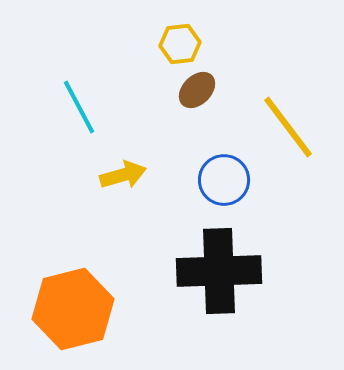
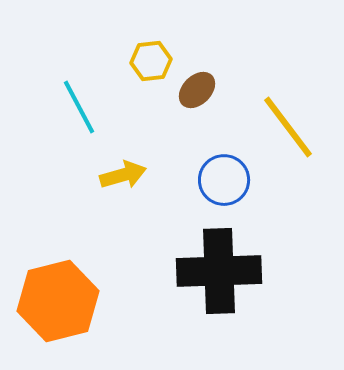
yellow hexagon: moved 29 px left, 17 px down
orange hexagon: moved 15 px left, 8 px up
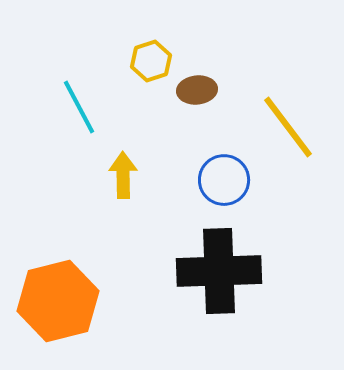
yellow hexagon: rotated 12 degrees counterclockwise
brown ellipse: rotated 39 degrees clockwise
yellow arrow: rotated 75 degrees counterclockwise
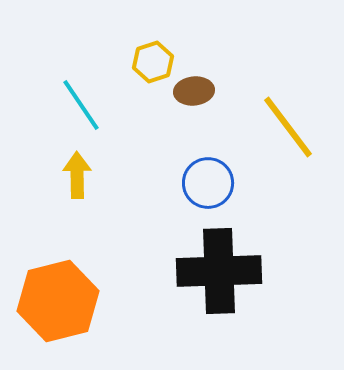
yellow hexagon: moved 2 px right, 1 px down
brown ellipse: moved 3 px left, 1 px down
cyan line: moved 2 px right, 2 px up; rotated 6 degrees counterclockwise
yellow arrow: moved 46 px left
blue circle: moved 16 px left, 3 px down
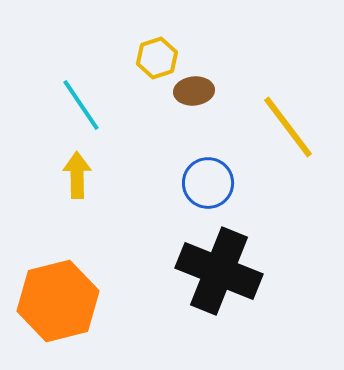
yellow hexagon: moved 4 px right, 4 px up
black cross: rotated 24 degrees clockwise
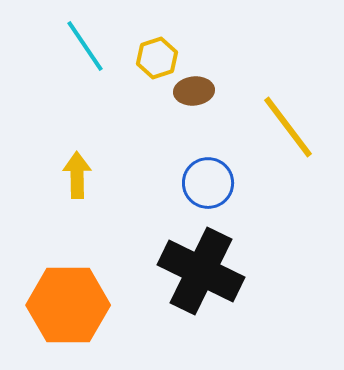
cyan line: moved 4 px right, 59 px up
black cross: moved 18 px left; rotated 4 degrees clockwise
orange hexagon: moved 10 px right, 4 px down; rotated 14 degrees clockwise
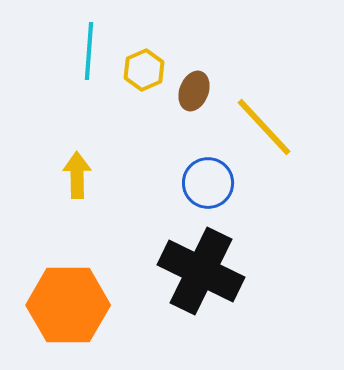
cyan line: moved 4 px right, 5 px down; rotated 38 degrees clockwise
yellow hexagon: moved 13 px left, 12 px down; rotated 6 degrees counterclockwise
brown ellipse: rotated 63 degrees counterclockwise
yellow line: moved 24 px left; rotated 6 degrees counterclockwise
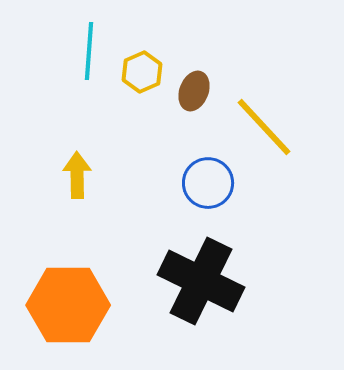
yellow hexagon: moved 2 px left, 2 px down
black cross: moved 10 px down
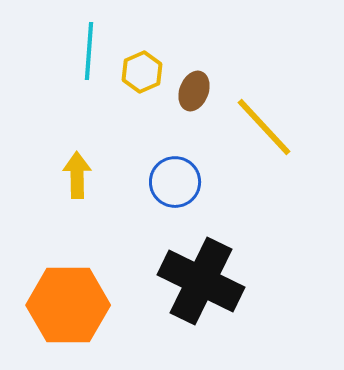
blue circle: moved 33 px left, 1 px up
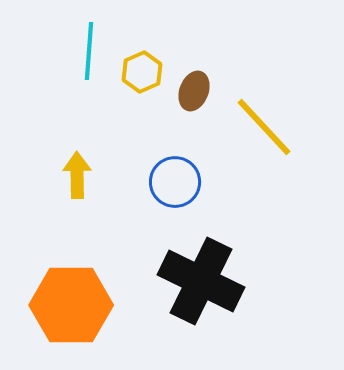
orange hexagon: moved 3 px right
